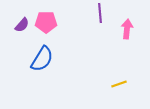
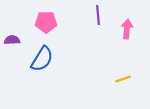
purple line: moved 2 px left, 2 px down
purple semicircle: moved 10 px left, 15 px down; rotated 133 degrees counterclockwise
yellow line: moved 4 px right, 5 px up
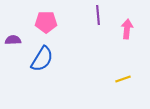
purple semicircle: moved 1 px right
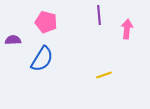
purple line: moved 1 px right
pink pentagon: rotated 15 degrees clockwise
yellow line: moved 19 px left, 4 px up
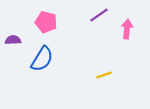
purple line: rotated 60 degrees clockwise
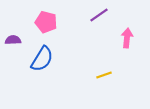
pink arrow: moved 9 px down
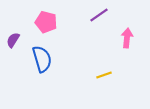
purple semicircle: rotated 56 degrees counterclockwise
blue semicircle: rotated 48 degrees counterclockwise
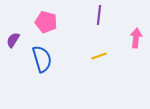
purple line: rotated 48 degrees counterclockwise
pink arrow: moved 9 px right
yellow line: moved 5 px left, 19 px up
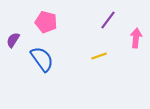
purple line: moved 9 px right, 5 px down; rotated 30 degrees clockwise
blue semicircle: rotated 20 degrees counterclockwise
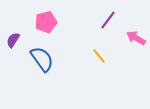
pink pentagon: rotated 30 degrees counterclockwise
pink arrow: rotated 66 degrees counterclockwise
yellow line: rotated 70 degrees clockwise
